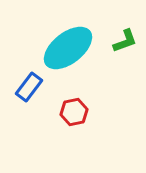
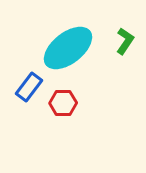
green L-shape: rotated 36 degrees counterclockwise
red hexagon: moved 11 px left, 9 px up; rotated 12 degrees clockwise
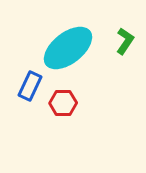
blue rectangle: moved 1 px right, 1 px up; rotated 12 degrees counterclockwise
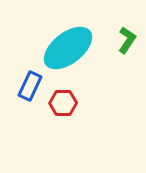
green L-shape: moved 2 px right, 1 px up
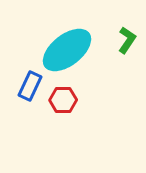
cyan ellipse: moved 1 px left, 2 px down
red hexagon: moved 3 px up
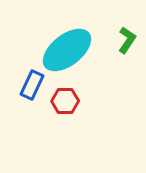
blue rectangle: moved 2 px right, 1 px up
red hexagon: moved 2 px right, 1 px down
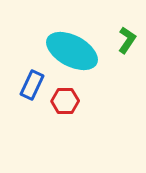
cyan ellipse: moved 5 px right, 1 px down; rotated 66 degrees clockwise
